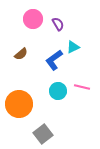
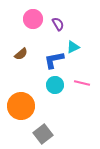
blue L-shape: rotated 25 degrees clockwise
pink line: moved 4 px up
cyan circle: moved 3 px left, 6 px up
orange circle: moved 2 px right, 2 px down
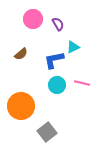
cyan circle: moved 2 px right
gray square: moved 4 px right, 2 px up
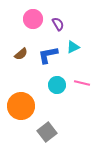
blue L-shape: moved 6 px left, 5 px up
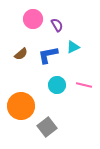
purple semicircle: moved 1 px left, 1 px down
pink line: moved 2 px right, 2 px down
gray square: moved 5 px up
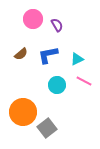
cyan triangle: moved 4 px right, 12 px down
pink line: moved 4 px up; rotated 14 degrees clockwise
orange circle: moved 2 px right, 6 px down
gray square: moved 1 px down
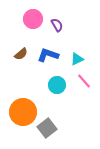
blue L-shape: rotated 30 degrees clockwise
pink line: rotated 21 degrees clockwise
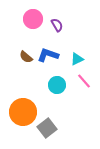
brown semicircle: moved 5 px right, 3 px down; rotated 80 degrees clockwise
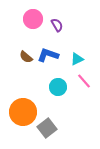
cyan circle: moved 1 px right, 2 px down
